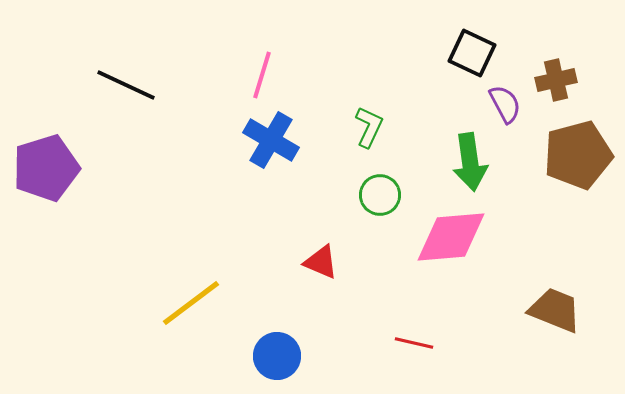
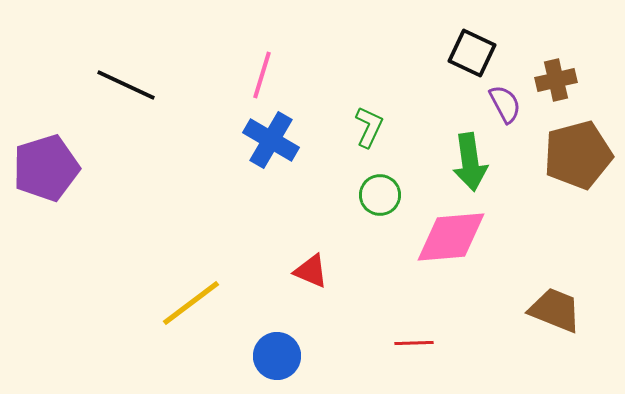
red triangle: moved 10 px left, 9 px down
red line: rotated 15 degrees counterclockwise
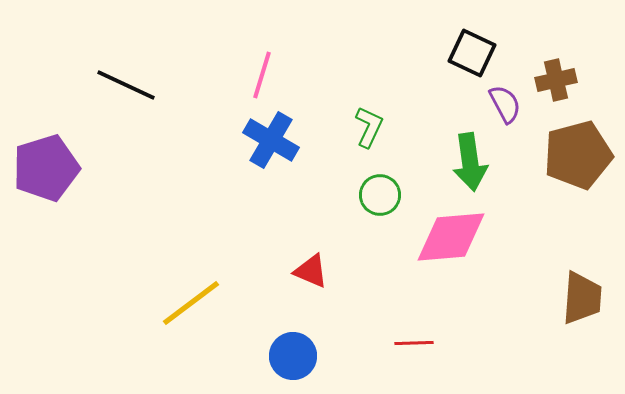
brown trapezoid: moved 27 px right, 12 px up; rotated 72 degrees clockwise
blue circle: moved 16 px right
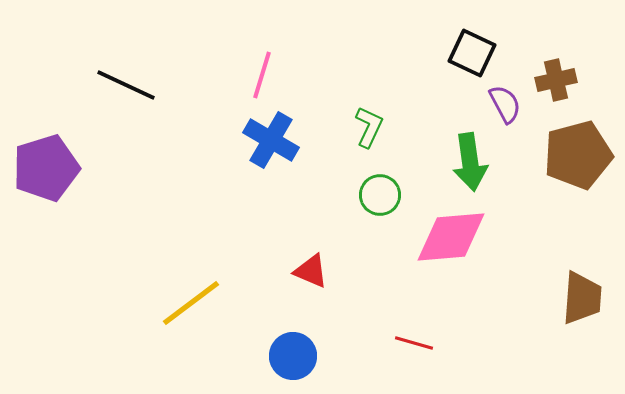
red line: rotated 18 degrees clockwise
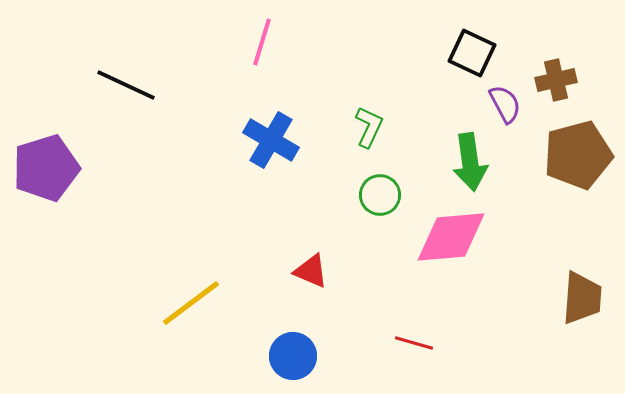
pink line: moved 33 px up
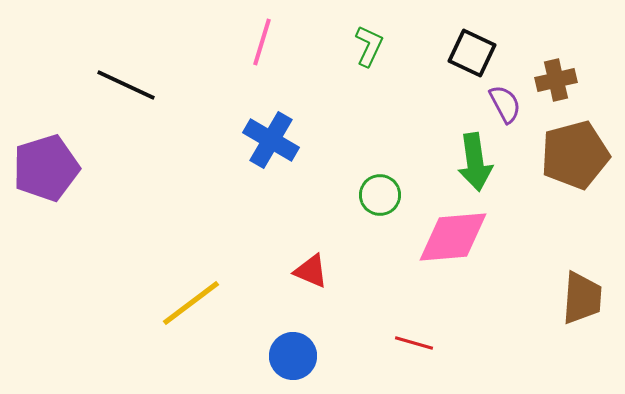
green L-shape: moved 81 px up
brown pentagon: moved 3 px left
green arrow: moved 5 px right
pink diamond: moved 2 px right
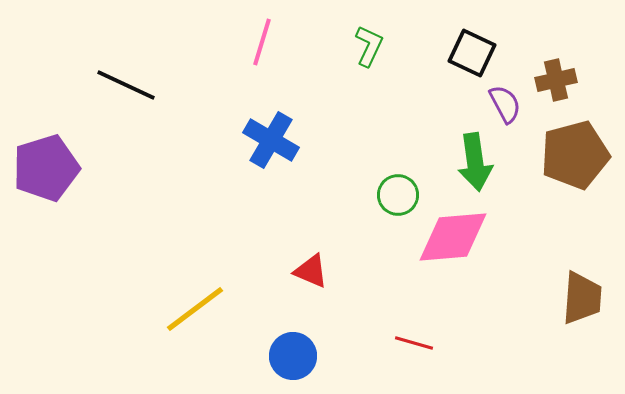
green circle: moved 18 px right
yellow line: moved 4 px right, 6 px down
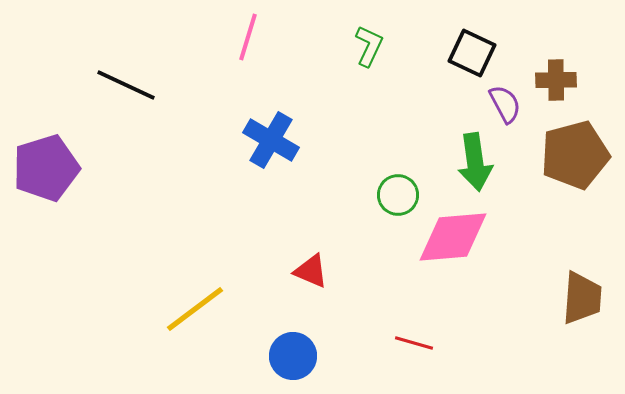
pink line: moved 14 px left, 5 px up
brown cross: rotated 12 degrees clockwise
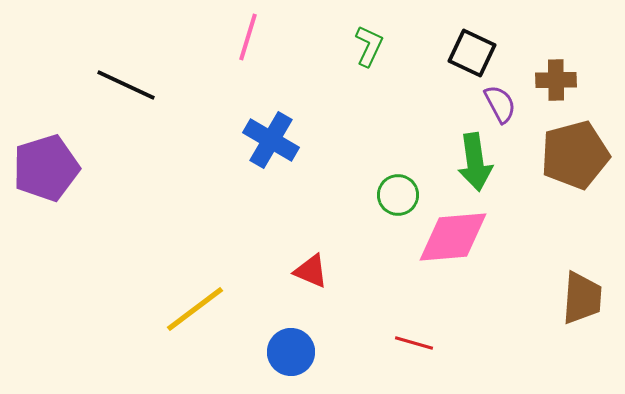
purple semicircle: moved 5 px left
blue circle: moved 2 px left, 4 px up
